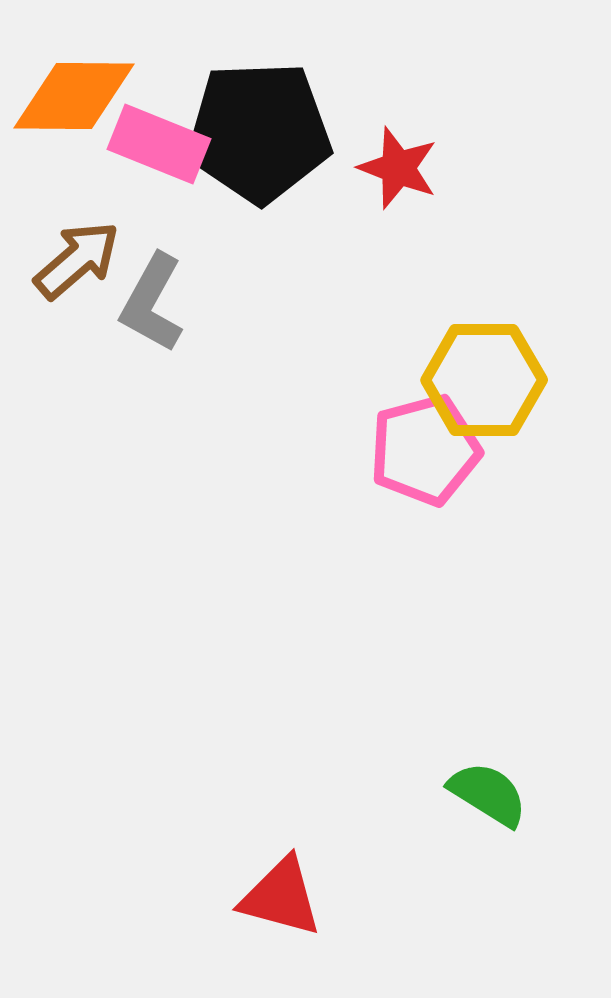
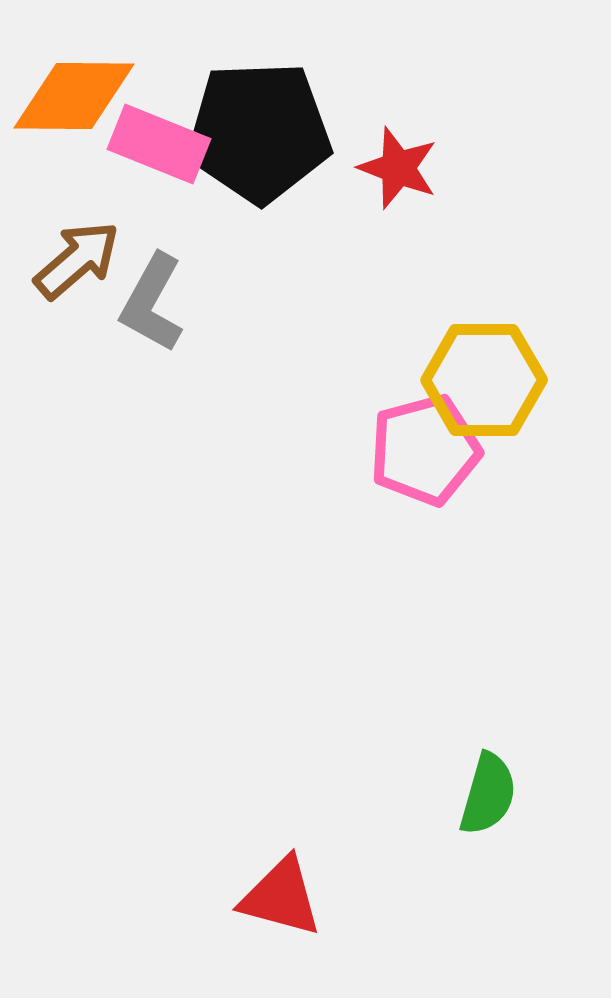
green semicircle: rotated 74 degrees clockwise
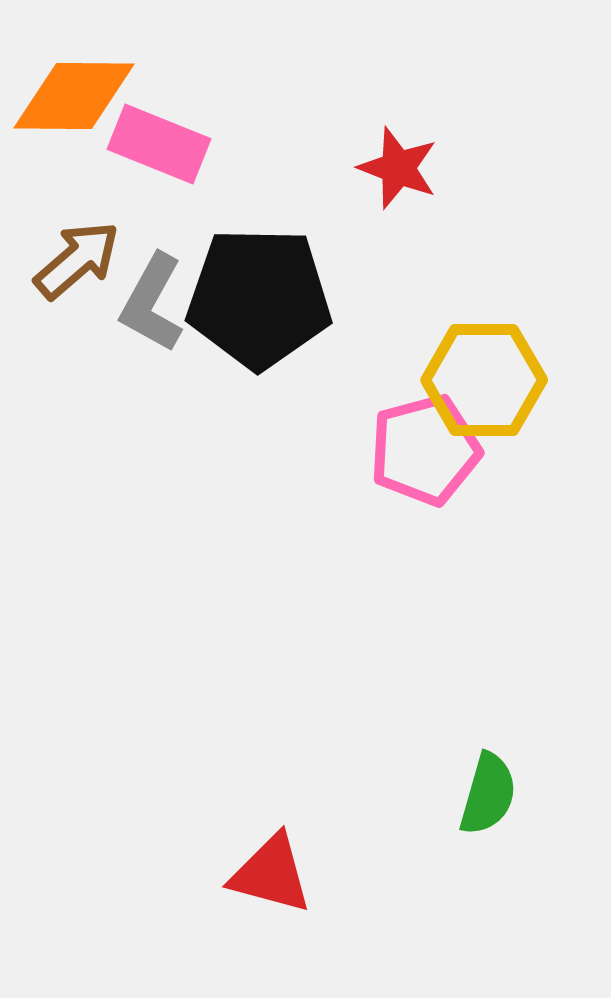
black pentagon: moved 166 px down; rotated 3 degrees clockwise
red triangle: moved 10 px left, 23 px up
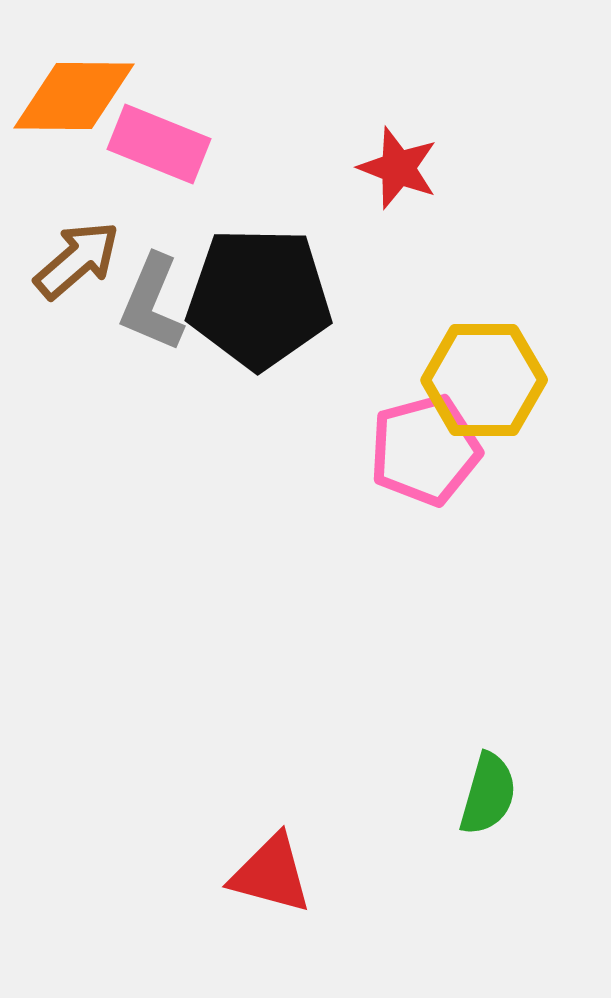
gray L-shape: rotated 6 degrees counterclockwise
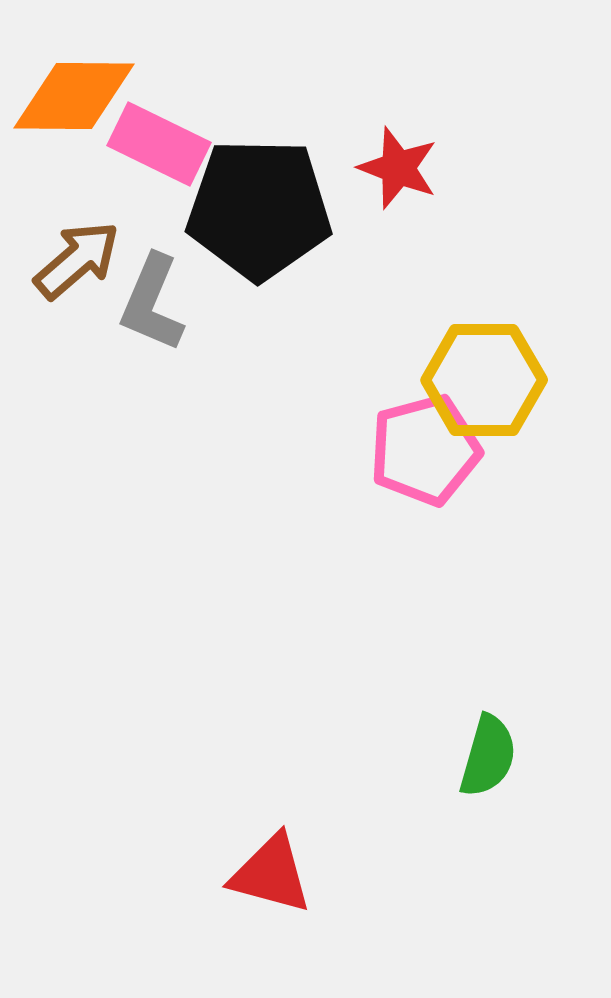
pink rectangle: rotated 4 degrees clockwise
black pentagon: moved 89 px up
green semicircle: moved 38 px up
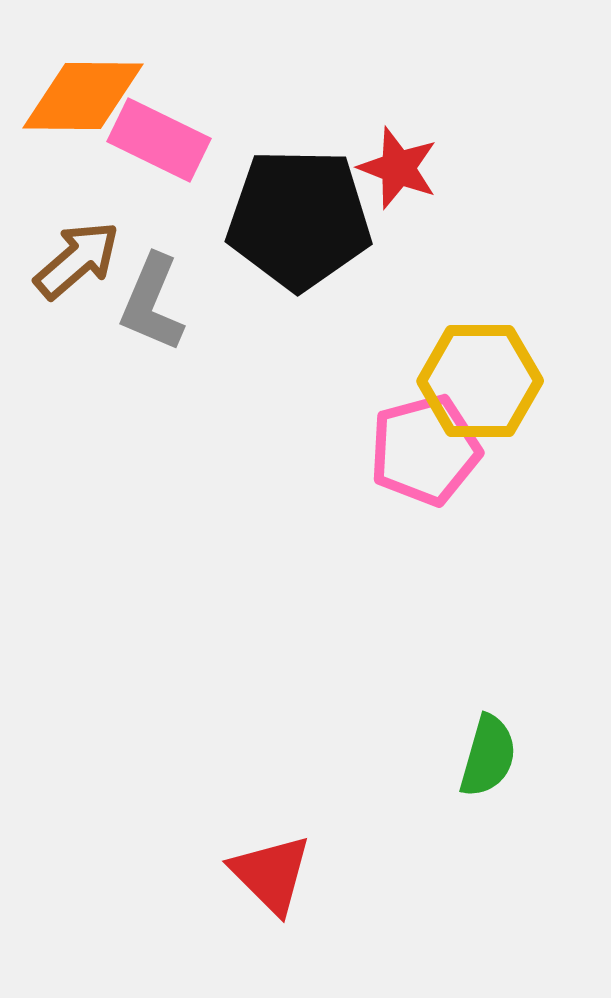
orange diamond: moved 9 px right
pink rectangle: moved 4 px up
black pentagon: moved 40 px right, 10 px down
yellow hexagon: moved 4 px left, 1 px down
red triangle: rotated 30 degrees clockwise
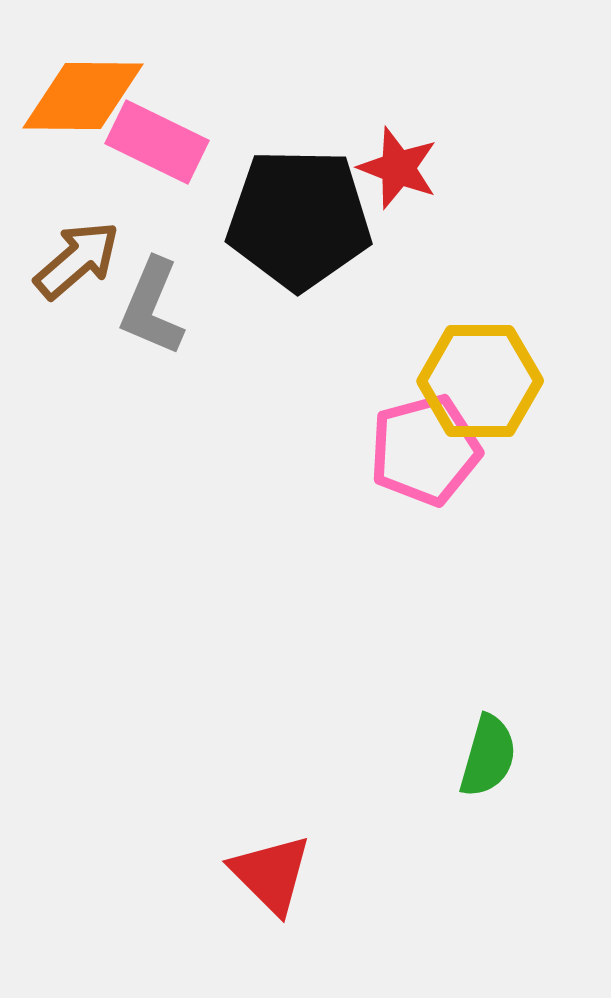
pink rectangle: moved 2 px left, 2 px down
gray L-shape: moved 4 px down
